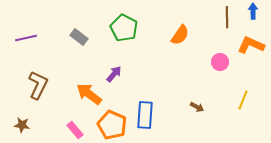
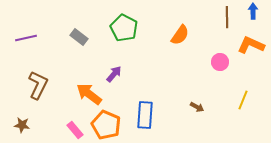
orange pentagon: moved 6 px left
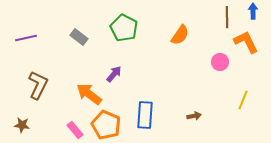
orange L-shape: moved 5 px left, 3 px up; rotated 40 degrees clockwise
brown arrow: moved 3 px left, 9 px down; rotated 40 degrees counterclockwise
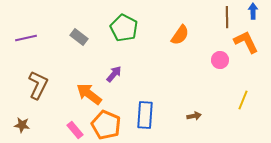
pink circle: moved 2 px up
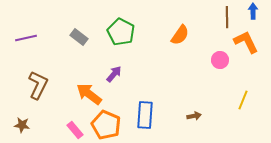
green pentagon: moved 3 px left, 4 px down
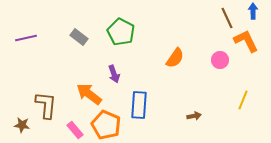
brown line: moved 1 px down; rotated 25 degrees counterclockwise
orange semicircle: moved 5 px left, 23 px down
orange L-shape: moved 1 px up
purple arrow: rotated 120 degrees clockwise
brown L-shape: moved 8 px right, 20 px down; rotated 20 degrees counterclockwise
blue rectangle: moved 6 px left, 10 px up
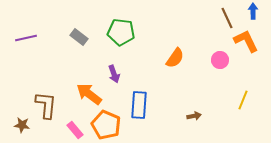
green pentagon: rotated 20 degrees counterclockwise
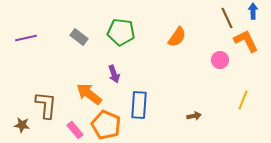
orange semicircle: moved 2 px right, 21 px up
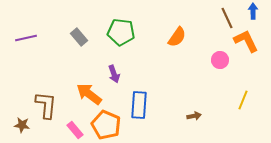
gray rectangle: rotated 12 degrees clockwise
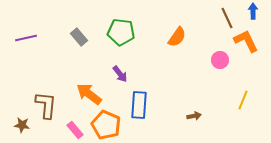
purple arrow: moved 6 px right; rotated 18 degrees counterclockwise
